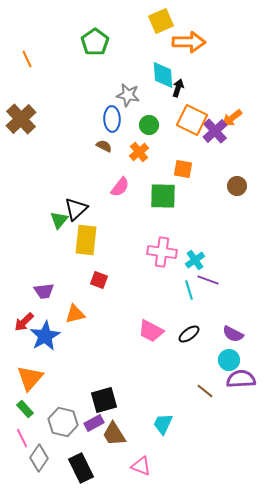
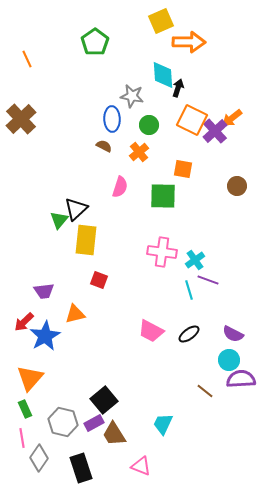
gray star at (128, 95): moved 4 px right, 1 px down
pink semicircle at (120, 187): rotated 20 degrees counterclockwise
black square at (104, 400): rotated 24 degrees counterclockwise
green rectangle at (25, 409): rotated 18 degrees clockwise
pink line at (22, 438): rotated 18 degrees clockwise
black rectangle at (81, 468): rotated 8 degrees clockwise
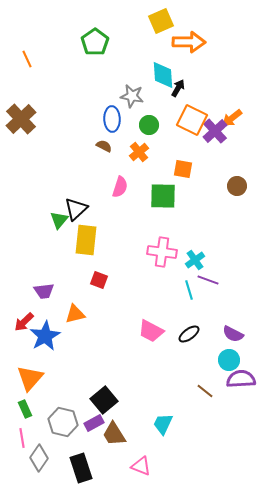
black arrow at (178, 88): rotated 12 degrees clockwise
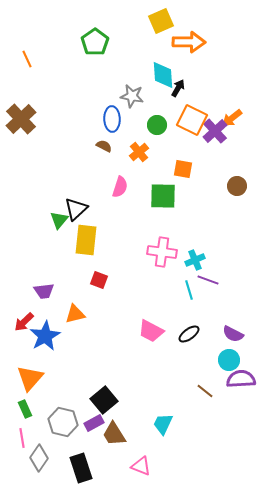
green circle at (149, 125): moved 8 px right
cyan cross at (195, 260): rotated 12 degrees clockwise
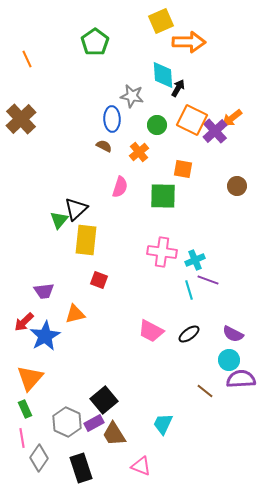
gray hexagon at (63, 422): moved 4 px right; rotated 12 degrees clockwise
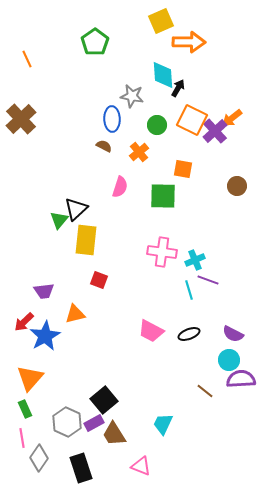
black ellipse at (189, 334): rotated 15 degrees clockwise
